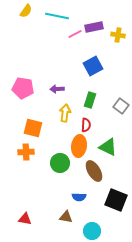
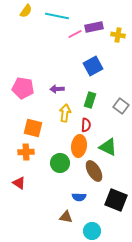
red triangle: moved 6 px left, 36 px up; rotated 24 degrees clockwise
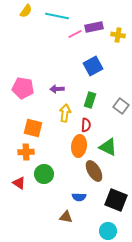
green circle: moved 16 px left, 11 px down
cyan circle: moved 16 px right
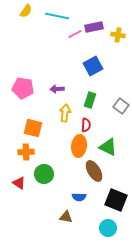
cyan circle: moved 3 px up
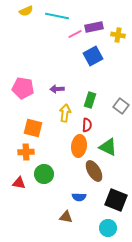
yellow semicircle: rotated 32 degrees clockwise
blue square: moved 10 px up
red semicircle: moved 1 px right
red triangle: rotated 24 degrees counterclockwise
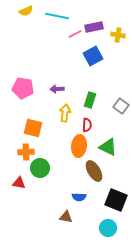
green circle: moved 4 px left, 6 px up
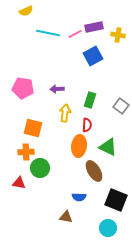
cyan line: moved 9 px left, 17 px down
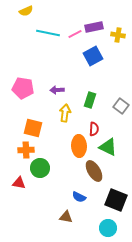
purple arrow: moved 1 px down
red semicircle: moved 7 px right, 4 px down
orange ellipse: rotated 10 degrees counterclockwise
orange cross: moved 2 px up
blue semicircle: rotated 24 degrees clockwise
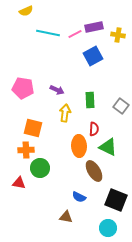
purple arrow: rotated 152 degrees counterclockwise
green rectangle: rotated 21 degrees counterclockwise
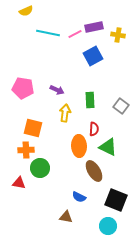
cyan circle: moved 2 px up
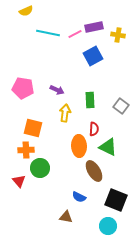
red triangle: moved 2 px up; rotated 40 degrees clockwise
